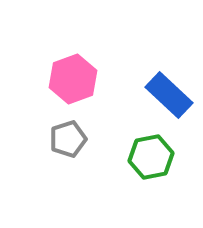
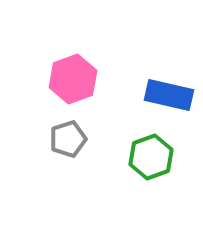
blue rectangle: rotated 30 degrees counterclockwise
green hexagon: rotated 9 degrees counterclockwise
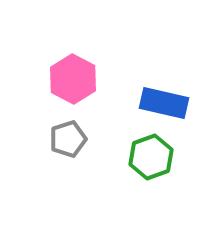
pink hexagon: rotated 12 degrees counterclockwise
blue rectangle: moved 5 px left, 8 px down
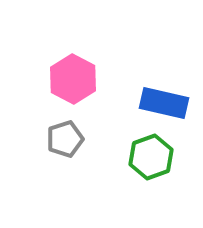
gray pentagon: moved 3 px left
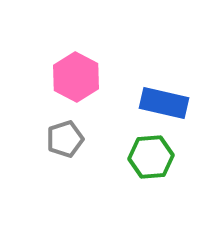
pink hexagon: moved 3 px right, 2 px up
green hexagon: rotated 15 degrees clockwise
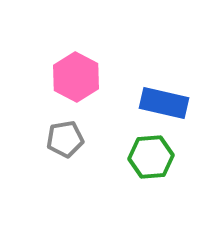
gray pentagon: rotated 9 degrees clockwise
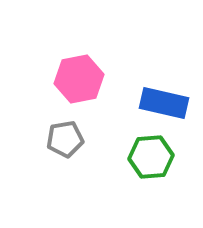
pink hexagon: moved 3 px right, 2 px down; rotated 21 degrees clockwise
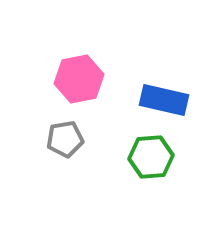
blue rectangle: moved 3 px up
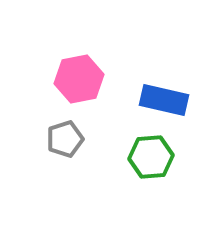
gray pentagon: rotated 9 degrees counterclockwise
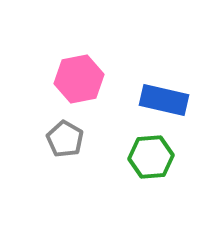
gray pentagon: rotated 24 degrees counterclockwise
